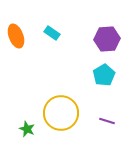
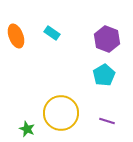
purple hexagon: rotated 25 degrees clockwise
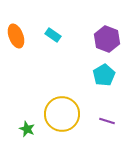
cyan rectangle: moved 1 px right, 2 px down
yellow circle: moved 1 px right, 1 px down
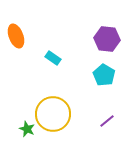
cyan rectangle: moved 23 px down
purple hexagon: rotated 15 degrees counterclockwise
cyan pentagon: rotated 10 degrees counterclockwise
yellow circle: moved 9 px left
purple line: rotated 56 degrees counterclockwise
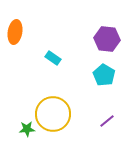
orange ellipse: moved 1 px left, 4 px up; rotated 30 degrees clockwise
green star: rotated 28 degrees counterclockwise
